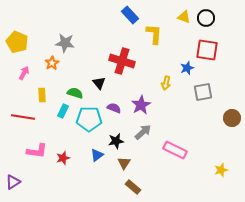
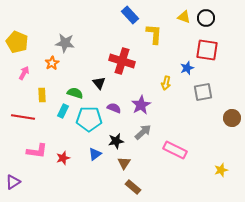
blue triangle: moved 2 px left, 1 px up
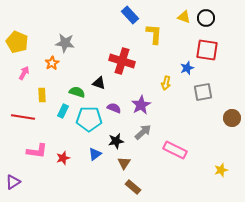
black triangle: rotated 32 degrees counterclockwise
green semicircle: moved 2 px right, 1 px up
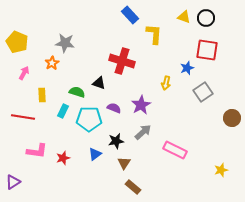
gray square: rotated 24 degrees counterclockwise
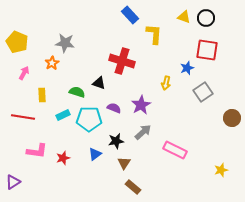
cyan rectangle: moved 4 px down; rotated 40 degrees clockwise
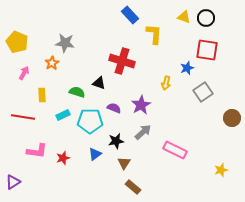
cyan pentagon: moved 1 px right, 2 px down
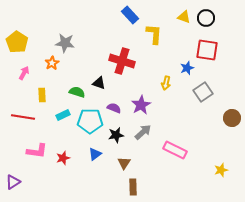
yellow pentagon: rotated 10 degrees clockwise
black star: moved 6 px up
brown rectangle: rotated 49 degrees clockwise
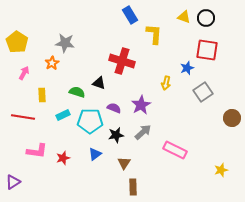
blue rectangle: rotated 12 degrees clockwise
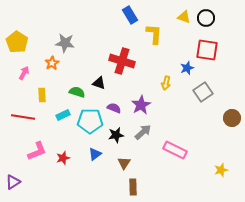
pink L-shape: rotated 30 degrees counterclockwise
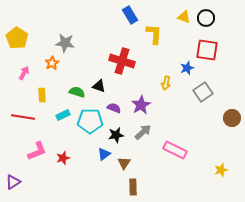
yellow pentagon: moved 4 px up
black triangle: moved 3 px down
blue triangle: moved 9 px right
